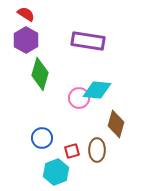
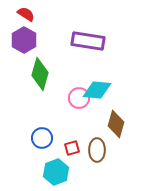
purple hexagon: moved 2 px left
red square: moved 3 px up
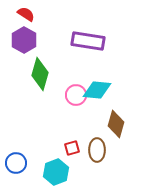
pink circle: moved 3 px left, 3 px up
blue circle: moved 26 px left, 25 px down
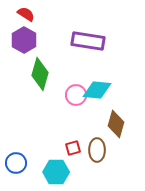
red square: moved 1 px right
cyan hexagon: rotated 20 degrees clockwise
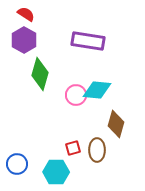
blue circle: moved 1 px right, 1 px down
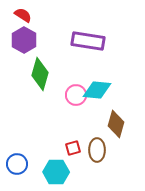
red semicircle: moved 3 px left, 1 px down
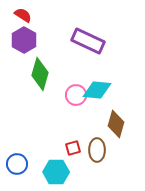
purple rectangle: rotated 16 degrees clockwise
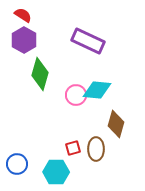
brown ellipse: moved 1 px left, 1 px up
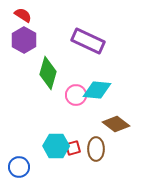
green diamond: moved 8 px right, 1 px up
brown diamond: rotated 68 degrees counterclockwise
blue circle: moved 2 px right, 3 px down
cyan hexagon: moved 26 px up
